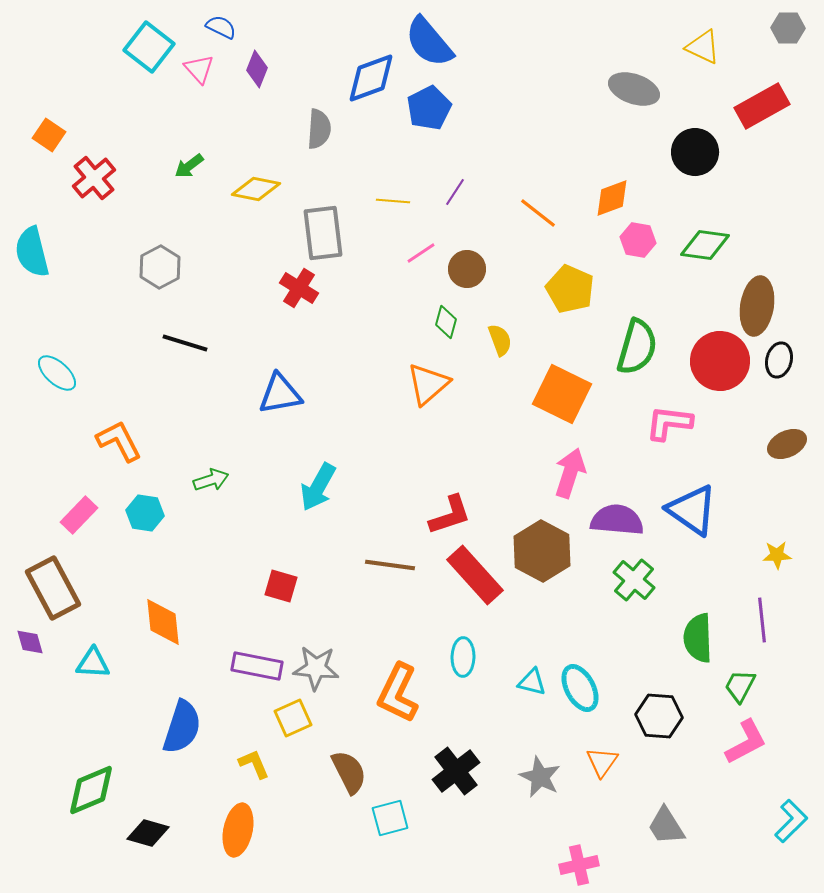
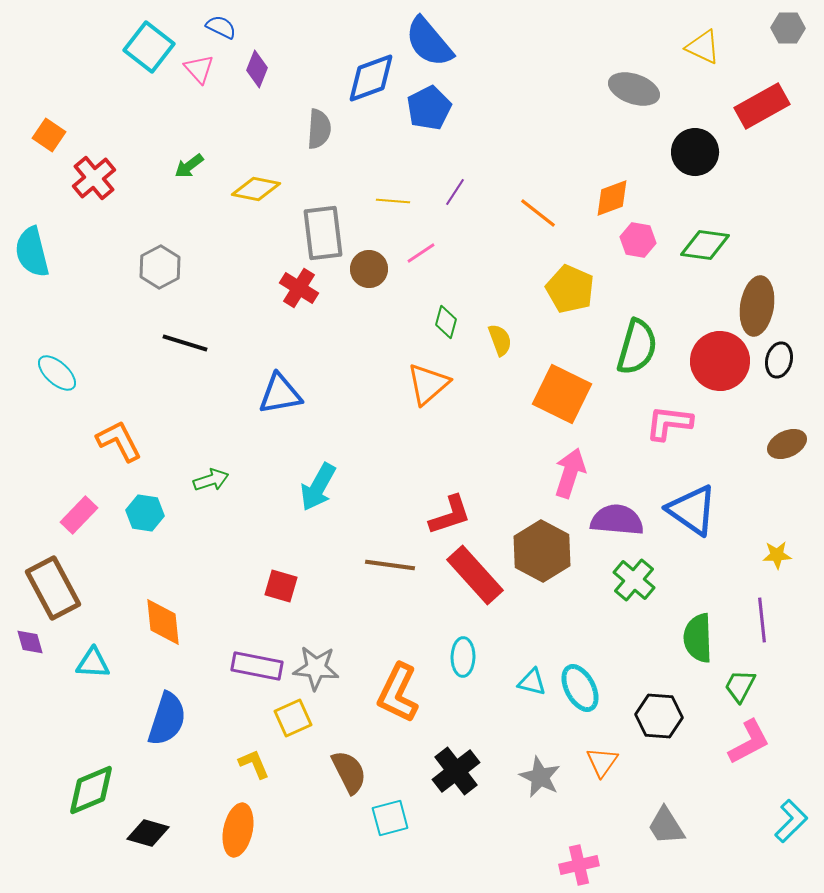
brown circle at (467, 269): moved 98 px left
blue semicircle at (182, 727): moved 15 px left, 8 px up
pink L-shape at (746, 742): moved 3 px right
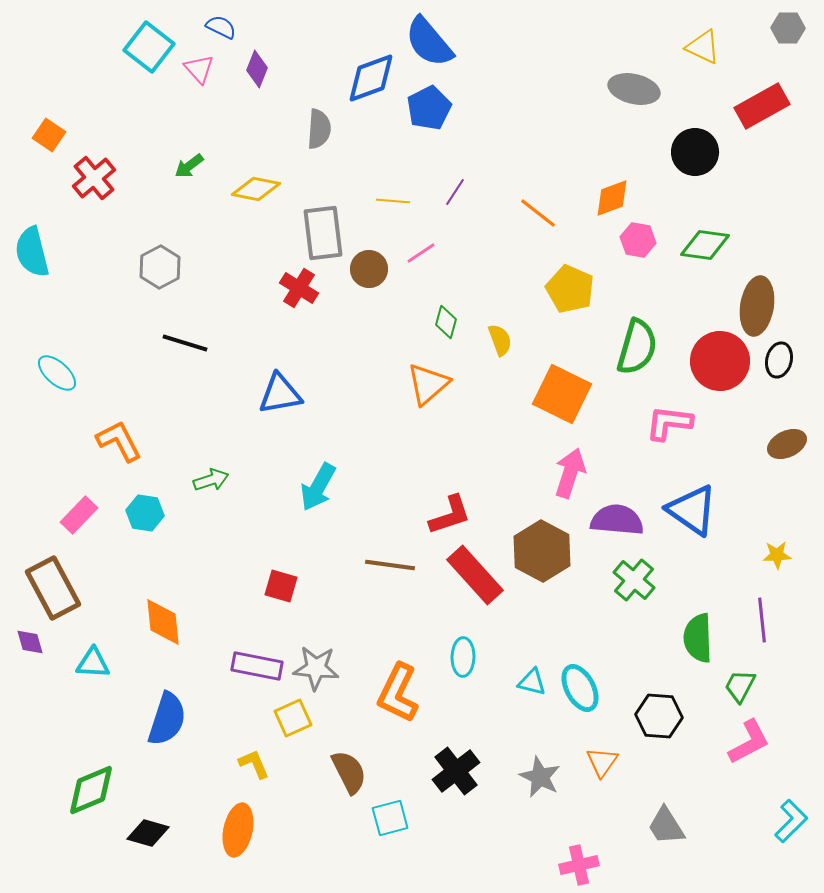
gray ellipse at (634, 89): rotated 6 degrees counterclockwise
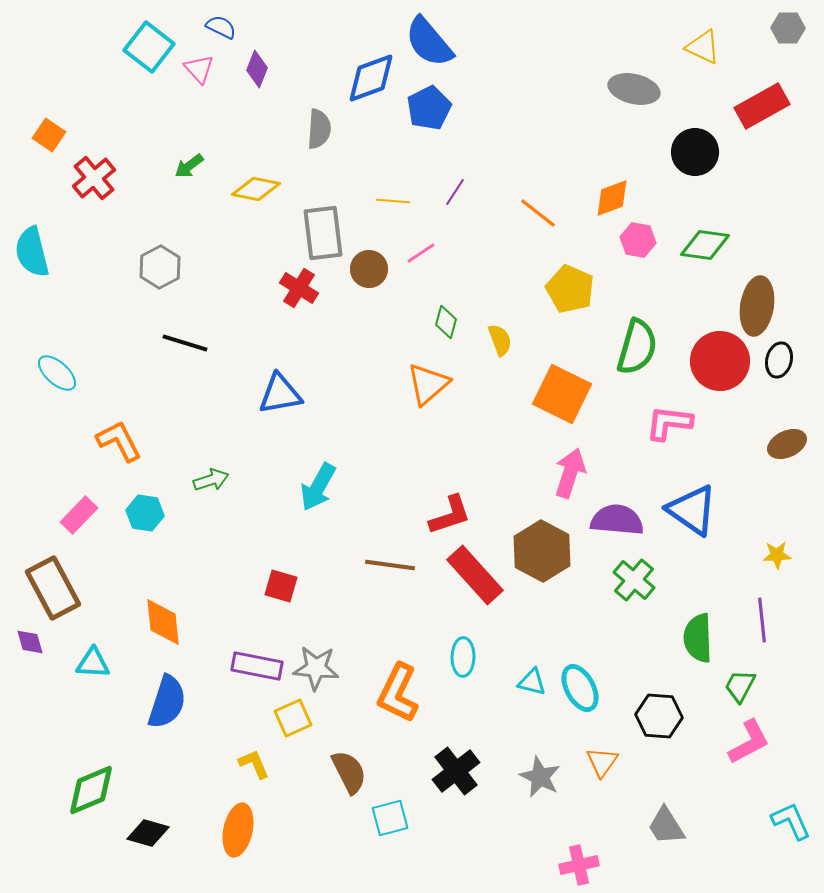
blue semicircle at (167, 719): moved 17 px up
cyan L-shape at (791, 821): rotated 69 degrees counterclockwise
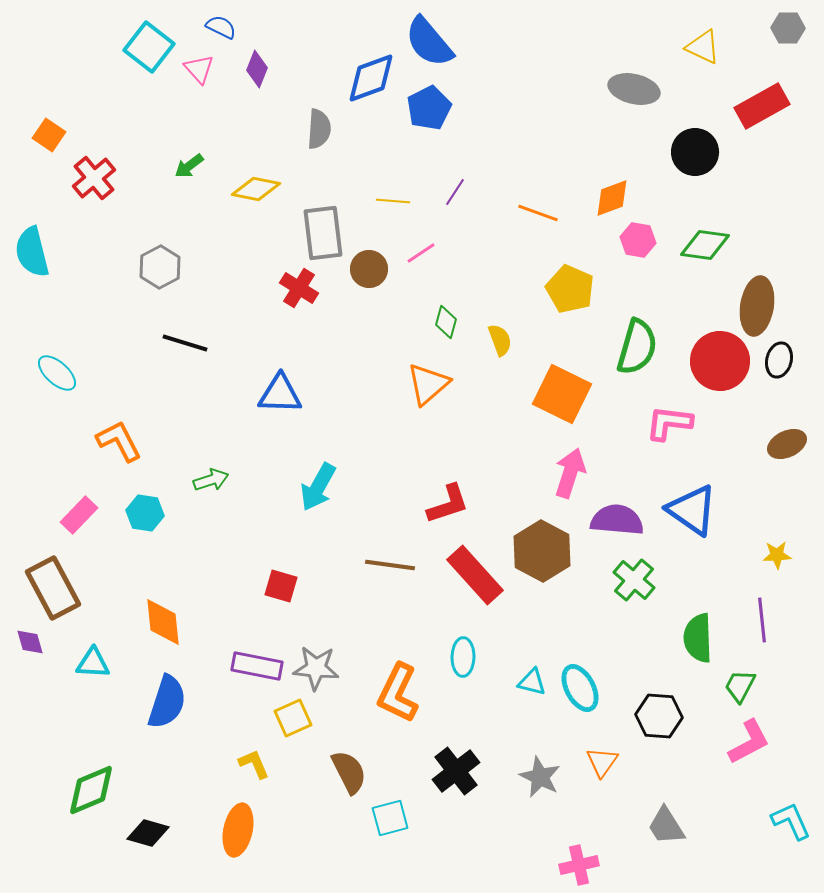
orange line at (538, 213): rotated 18 degrees counterclockwise
blue triangle at (280, 394): rotated 12 degrees clockwise
red L-shape at (450, 515): moved 2 px left, 11 px up
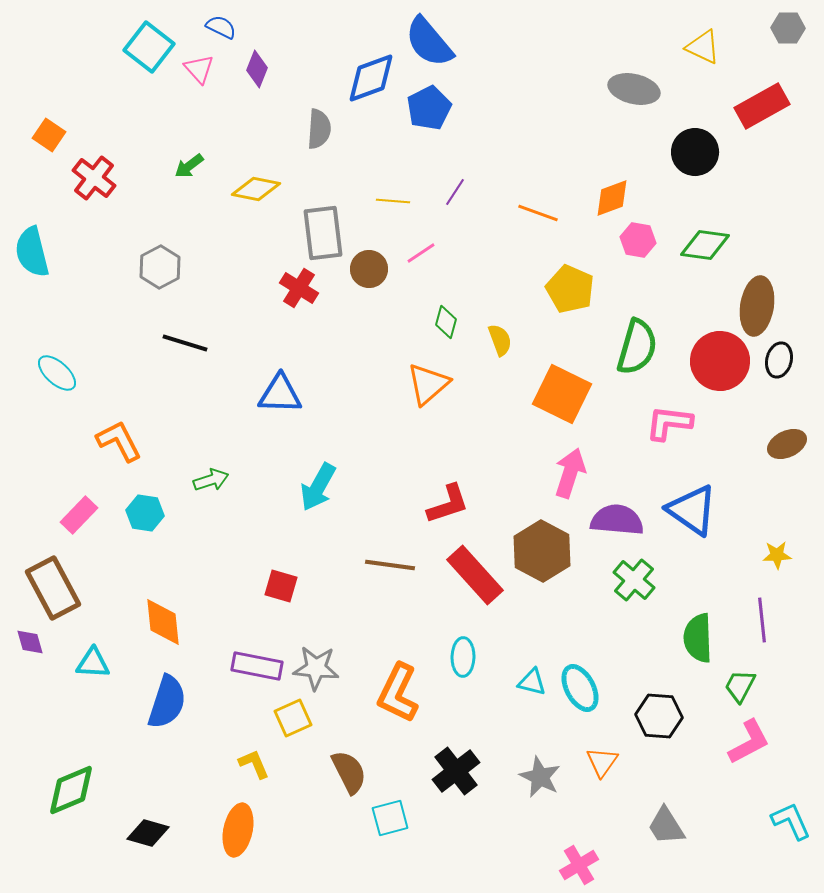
red cross at (94, 178): rotated 12 degrees counterclockwise
green diamond at (91, 790): moved 20 px left
pink cross at (579, 865): rotated 18 degrees counterclockwise
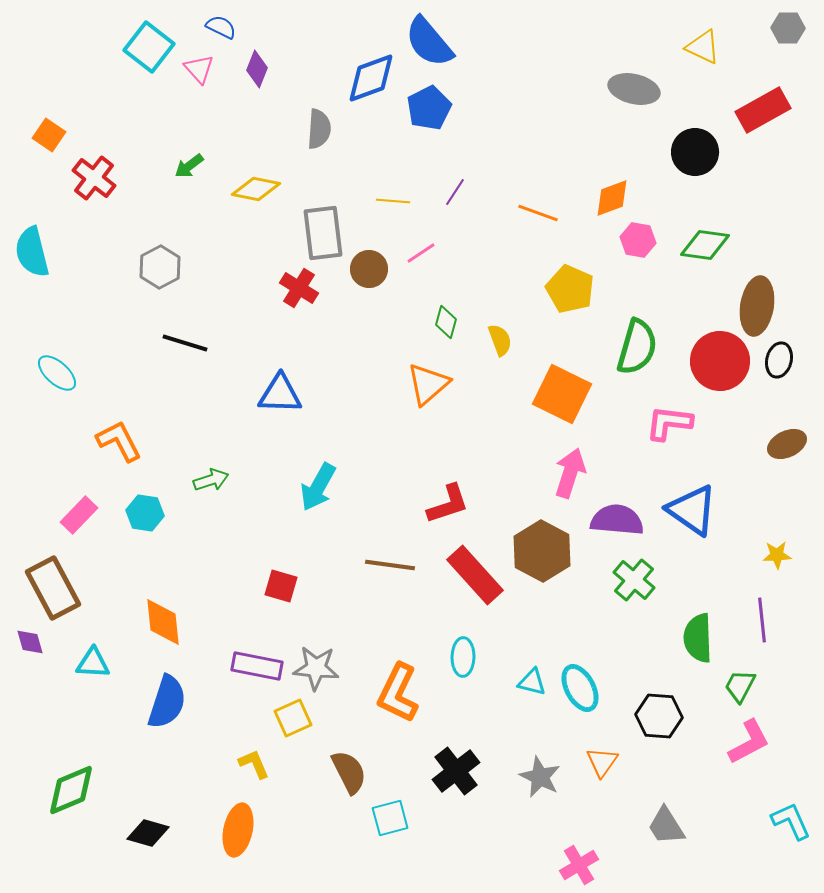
red rectangle at (762, 106): moved 1 px right, 4 px down
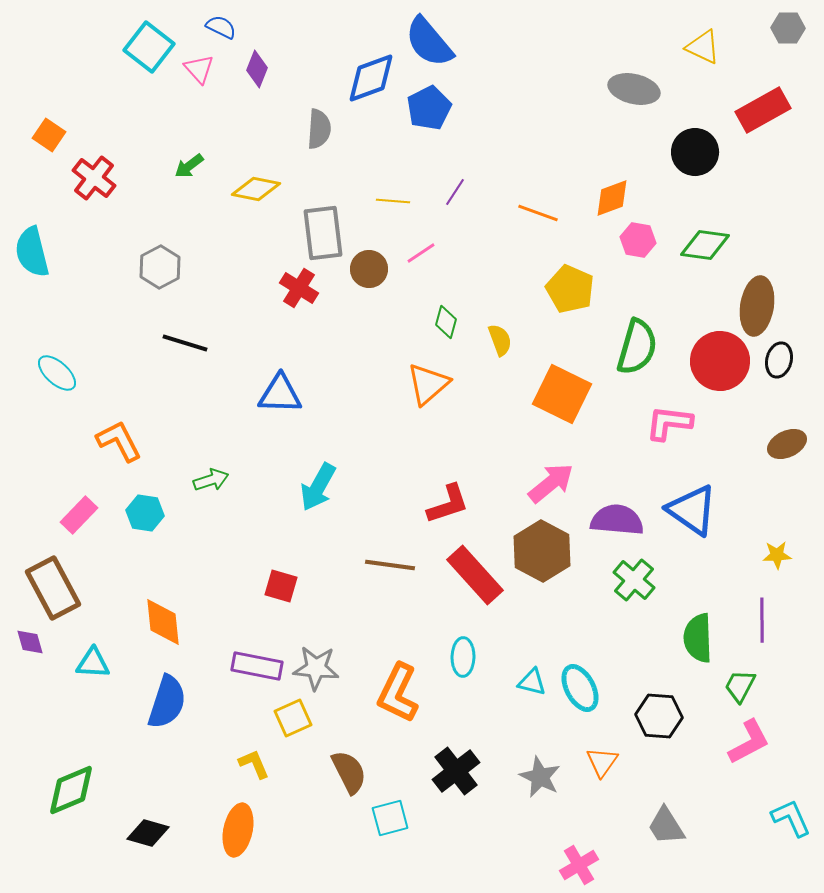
pink arrow at (570, 473): moved 19 px left, 10 px down; rotated 33 degrees clockwise
purple line at (762, 620): rotated 6 degrees clockwise
cyan L-shape at (791, 821): moved 3 px up
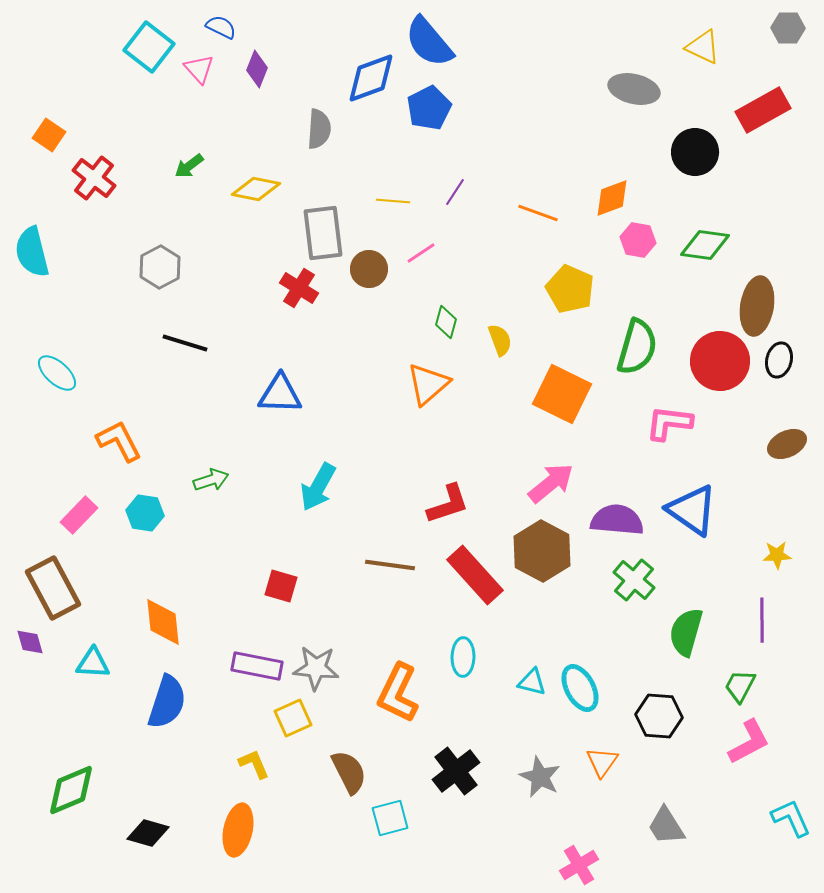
green semicircle at (698, 638): moved 12 px left, 6 px up; rotated 18 degrees clockwise
